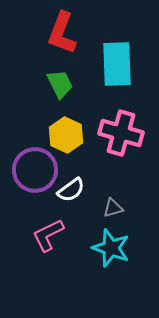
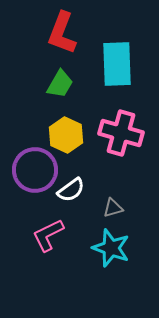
green trapezoid: rotated 56 degrees clockwise
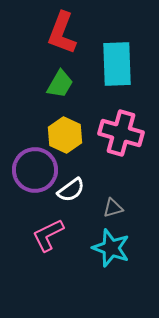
yellow hexagon: moved 1 px left
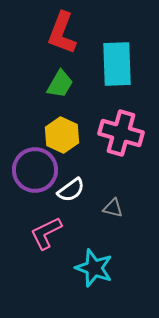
yellow hexagon: moved 3 px left
gray triangle: rotated 30 degrees clockwise
pink L-shape: moved 2 px left, 2 px up
cyan star: moved 17 px left, 20 px down
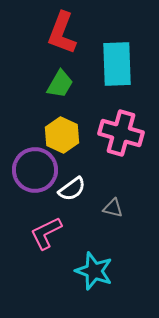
white semicircle: moved 1 px right, 1 px up
cyan star: moved 3 px down
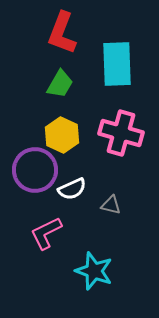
white semicircle: rotated 12 degrees clockwise
gray triangle: moved 2 px left, 3 px up
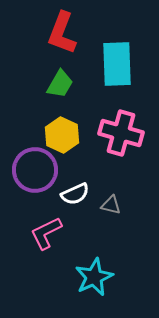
white semicircle: moved 3 px right, 5 px down
cyan star: moved 6 px down; rotated 27 degrees clockwise
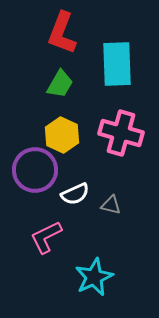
pink L-shape: moved 4 px down
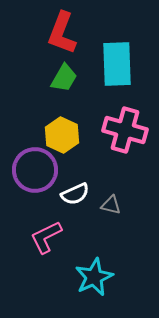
green trapezoid: moved 4 px right, 6 px up
pink cross: moved 4 px right, 3 px up
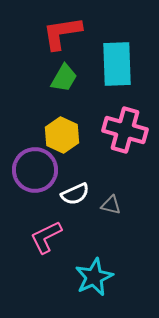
red L-shape: rotated 60 degrees clockwise
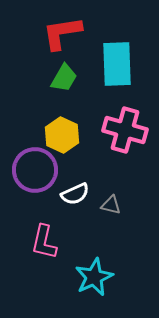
pink L-shape: moved 2 px left, 5 px down; rotated 51 degrees counterclockwise
